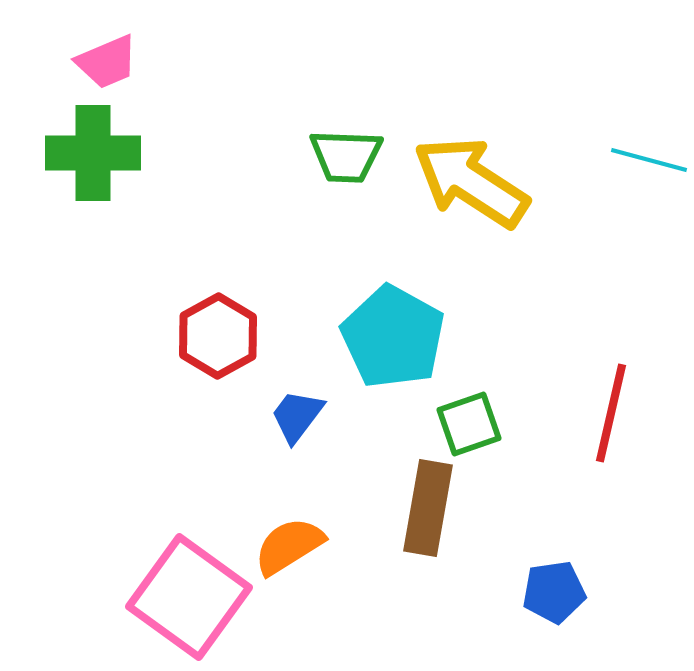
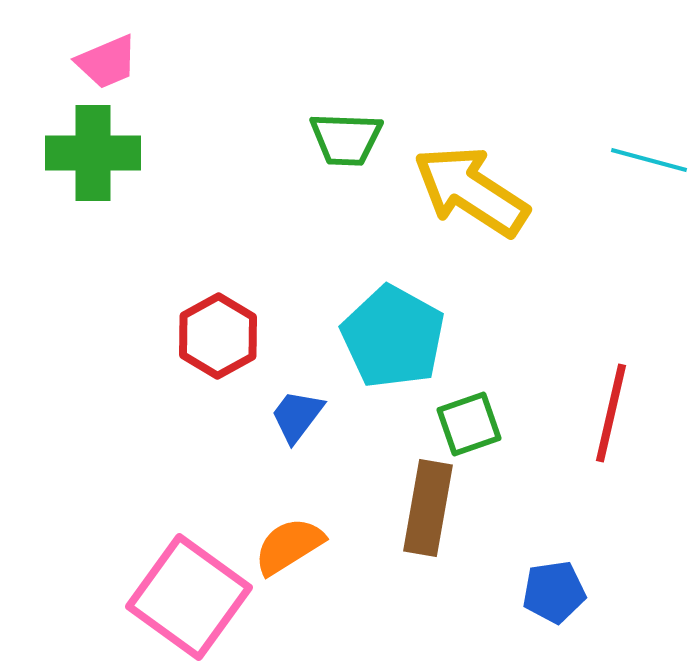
green trapezoid: moved 17 px up
yellow arrow: moved 9 px down
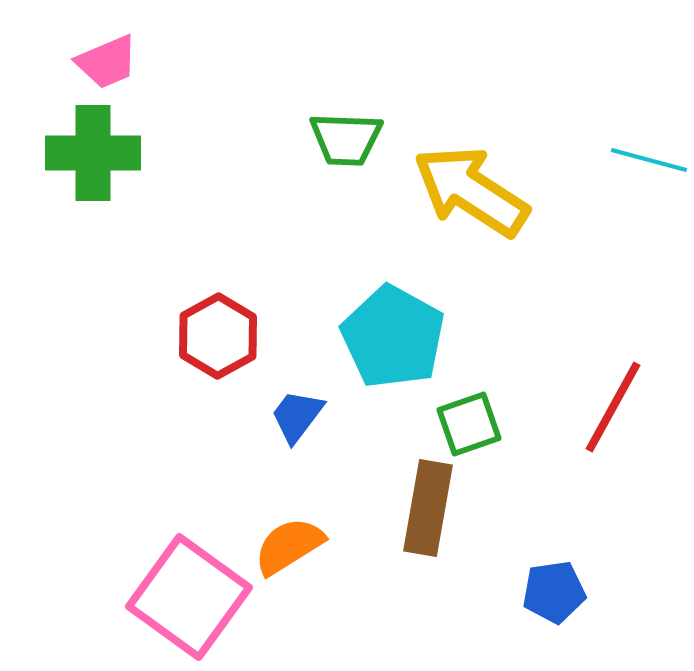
red line: moved 2 px right, 6 px up; rotated 16 degrees clockwise
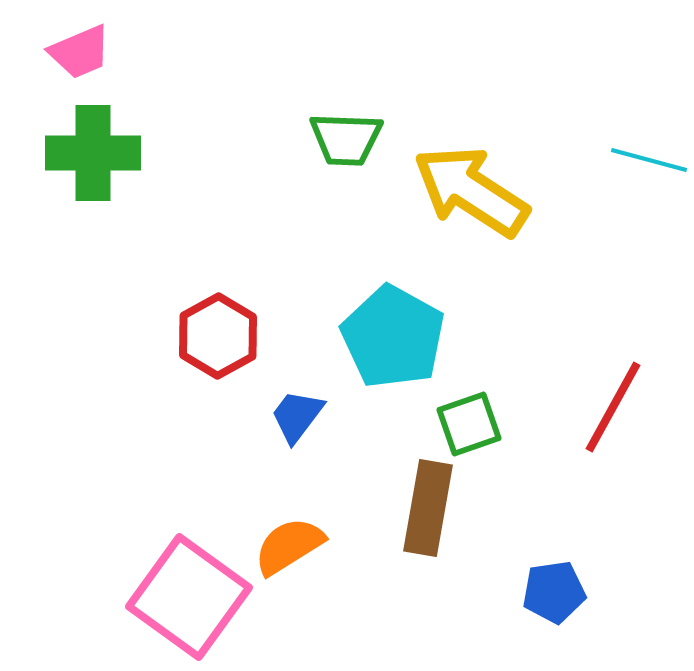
pink trapezoid: moved 27 px left, 10 px up
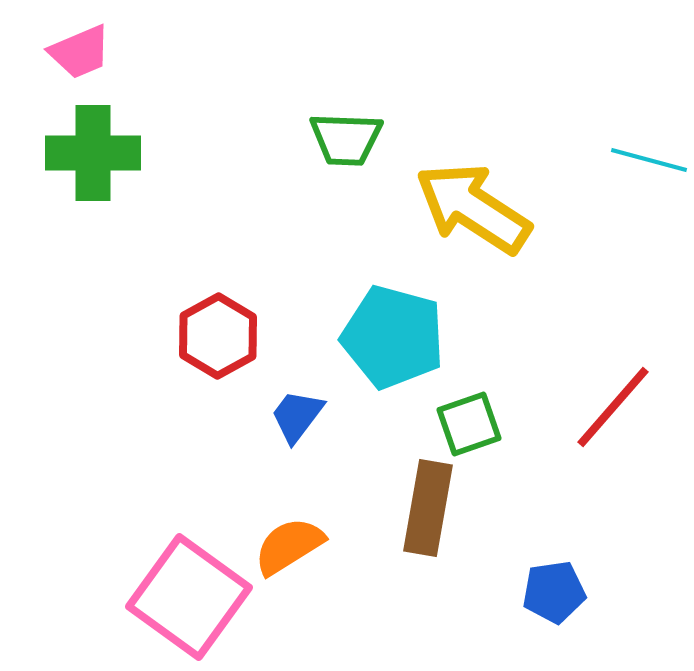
yellow arrow: moved 2 px right, 17 px down
cyan pentagon: rotated 14 degrees counterclockwise
red line: rotated 12 degrees clockwise
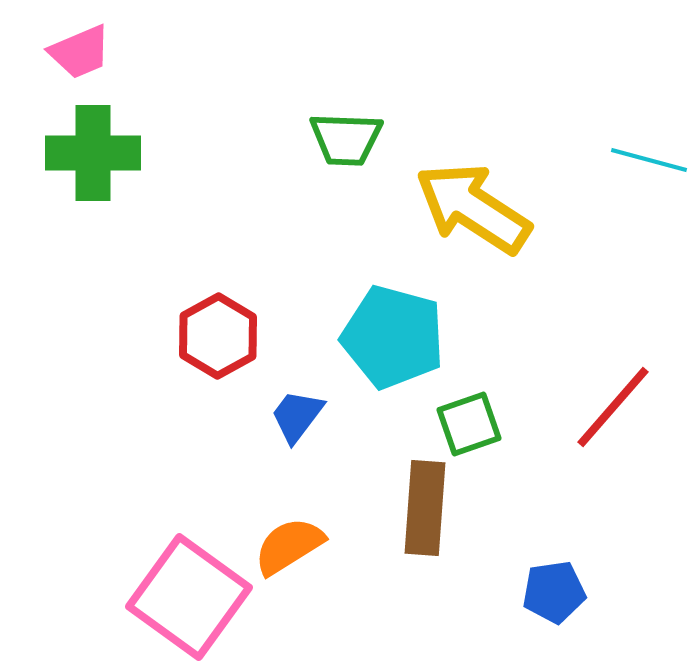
brown rectangle: moved 3 px left; rotated 6 degrees counterclockwise
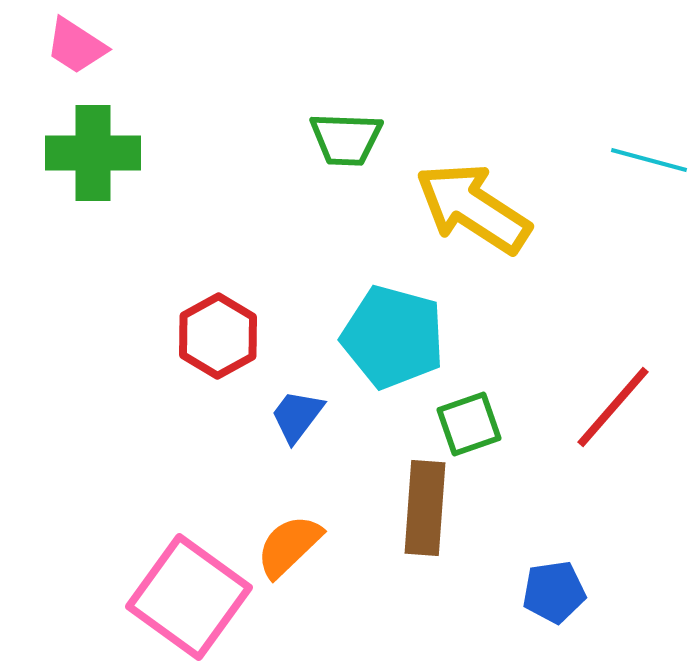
pink trapezoid: moved 4 px left, 6 px up; rotated 56 degrees clockwise
orange semicircle: rotated 12 degrees counterclockwise
